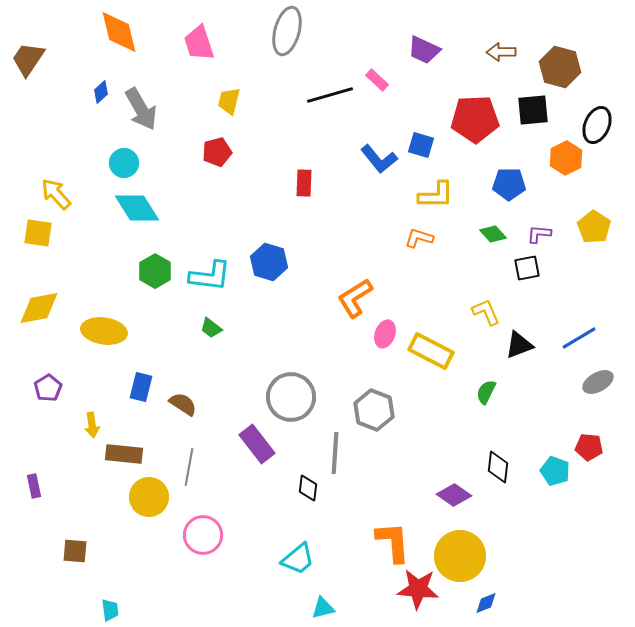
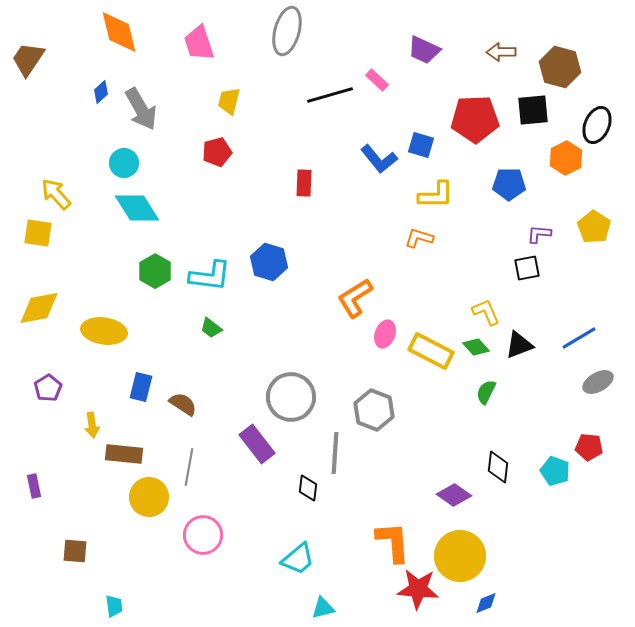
green diamond at (493, 234): moved 17 px left, 113 px down
cyan trapezoid at (110, 610): moved 4 px right, 4 px up
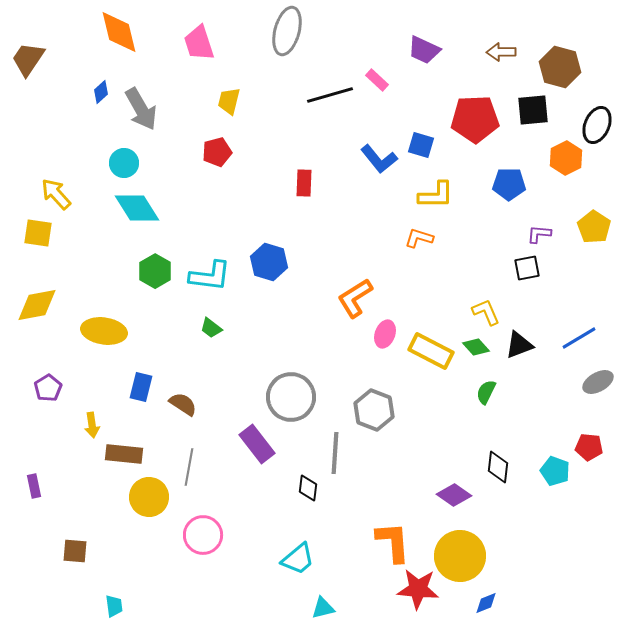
yellow diamond at (39, 308): moved 2 px left, 3 px up
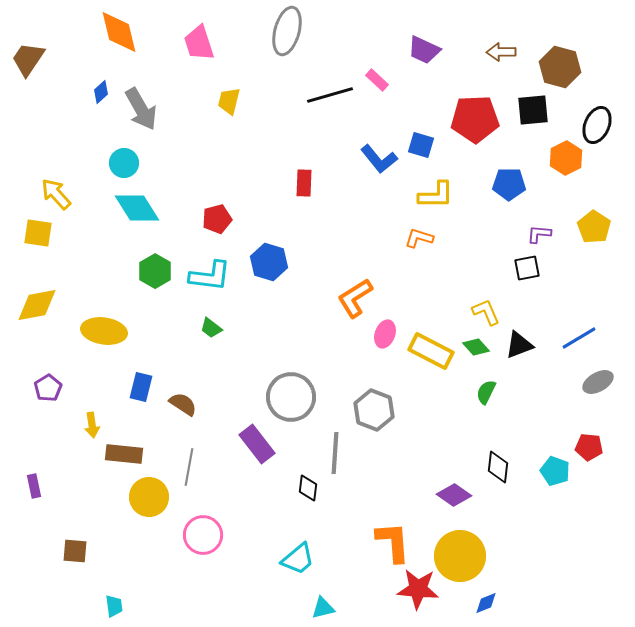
red pentagon at (217, 152): moved 67 px down
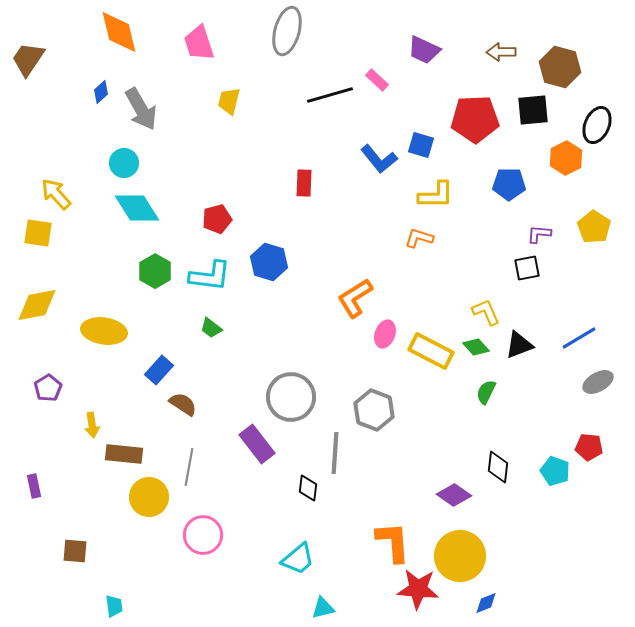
blue rectangle at (141, 387): moved 18 px right, 17 px up; rotated 28 degrees clockwise
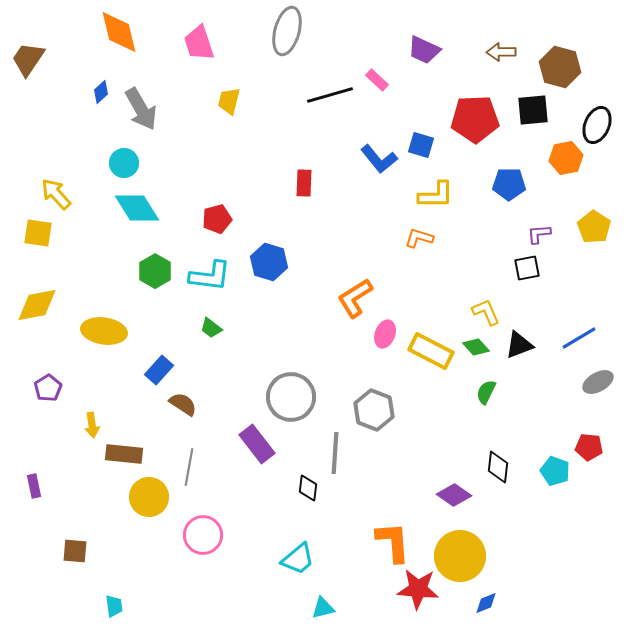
orange hexagon at (566, 158): rotated 16 degrees clockwise
purple L-shape at (539, 234): rotated 10 degrees counterclockwise
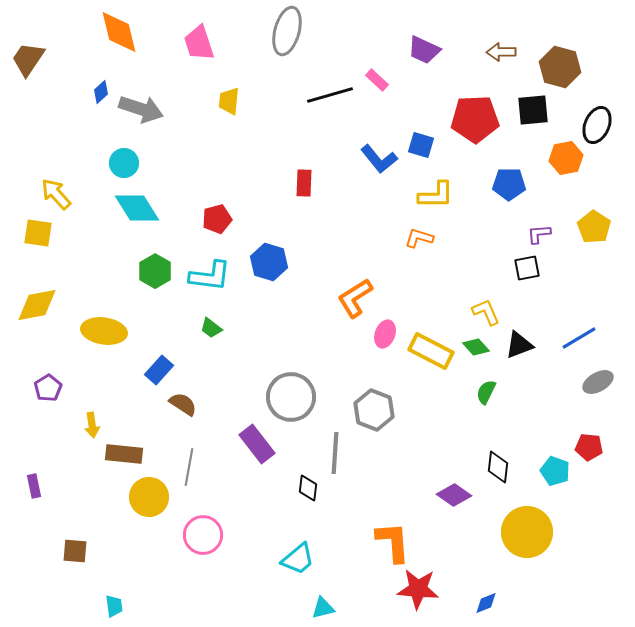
yellow trapezoid at (229, 101): rotated 8 degrees counterclockwise
gray arrow at (141, 109): rotated 42 degrees counterclockwise
yellow circle at (460, 556): moved 67 px right, 24 px up
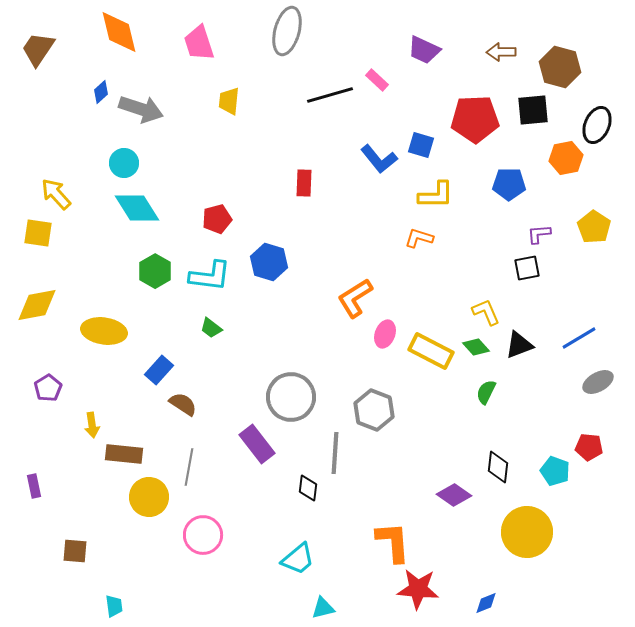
brown trapezoid at (28, 59): moved 10 px right, 10 px up
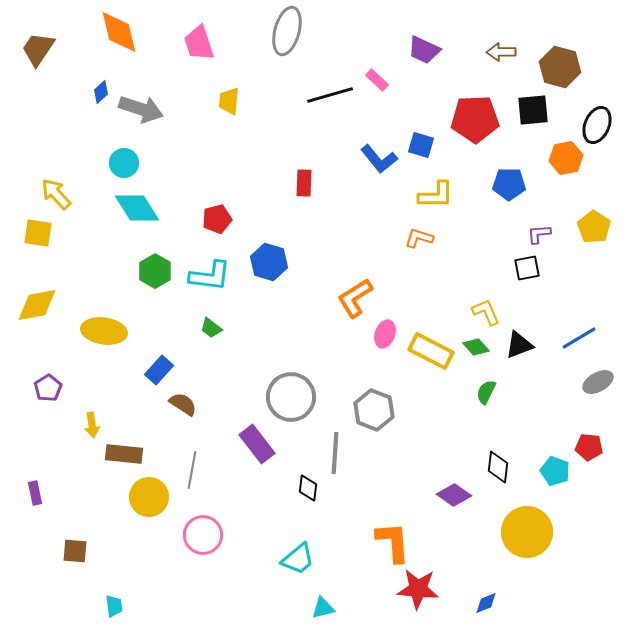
gray line at (189, 467): moved 3 px right, 3 px down
purple rectangle at (34, 486): moved 1 px right, 7 px down
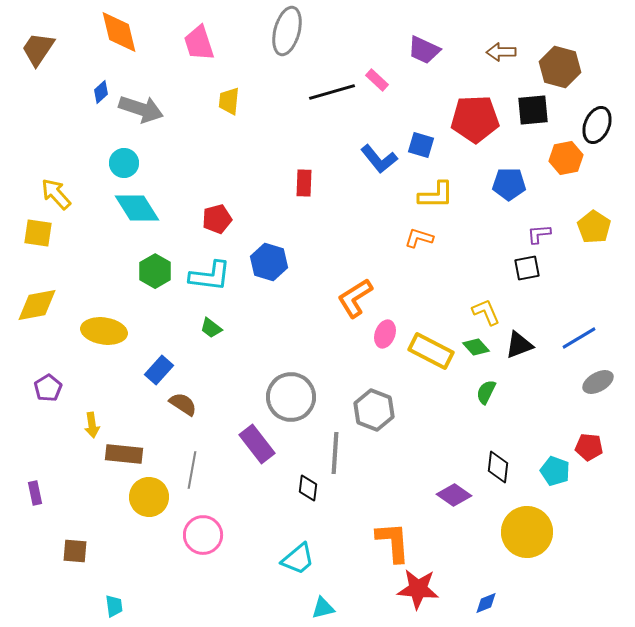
black line at (330, 95): moved 2 px right, 3 px up
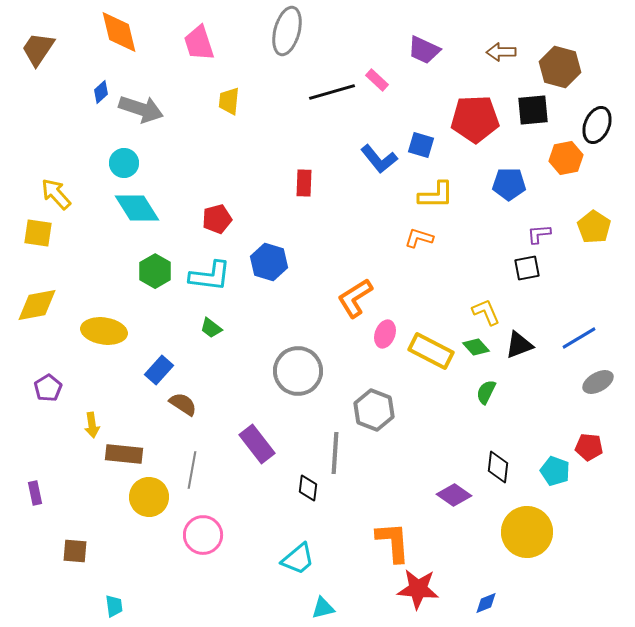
gray circle at (291, 397): moved 7 px right, 26 px up
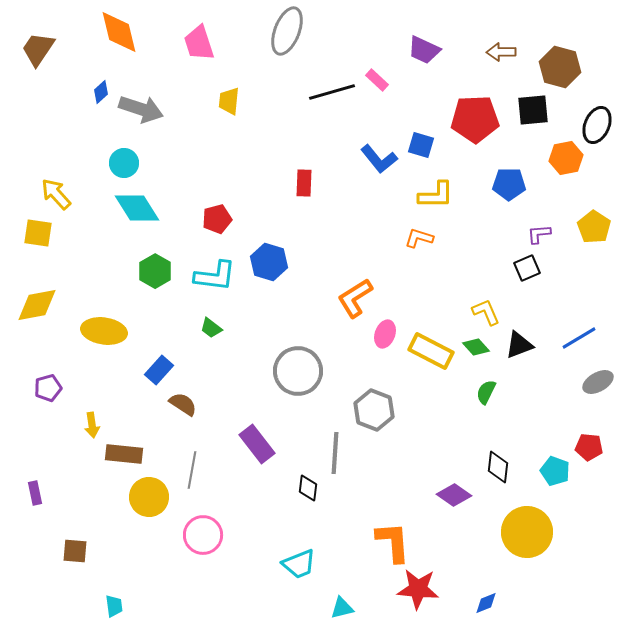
gray ellipse at (287, 31): rotated 6 degrees clockwise
black square at (527, 268): rotated 12 degrees counterclockwise
cyan L-shape at (210, 276): moved 5 px right
purple pentagon at (48, 388): rotated 16 degrees clockwise
cyan trapezoid at (298, 559): moved 1 px right, 5 px down; rotated 18 degrees clockwise
cyan triangle at (323, 608): moved 19 px right
